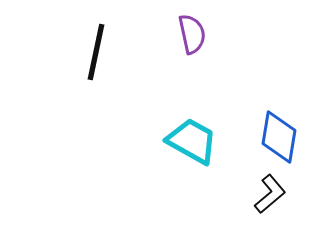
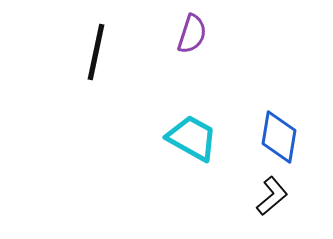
purple semicircle: rotated 30 degrees clockwise
cyan trapezoid: moved 3 px up
black L-shape: moved 2 px right, 2 px down
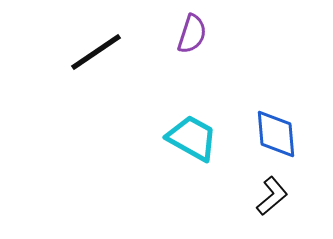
black line: rotated 44 degrees clockwise
blue diamond: moved 3 px left, 3 px up; rotated 14 degrees counterclockwise
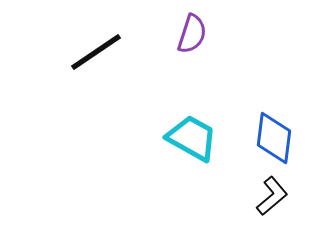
blue diamond: moved 2 px left, 4 px down; rotated 12 degrees clockwise
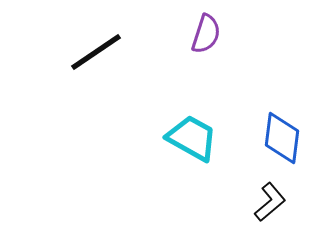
purple semicircle: moved 14 px right
blue diamond: moved 8 px right
black L-shape: moved 2 px left, 6 px down
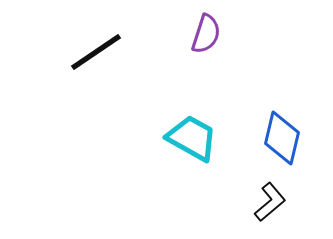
blue diamond: rotated 6 degrees clockwise
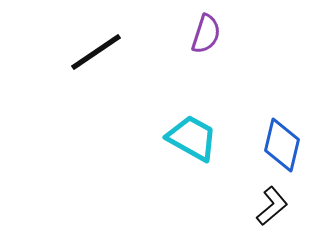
blue diamond: moved 7 px down
black L-shape: moved 2 px right, 4 px down
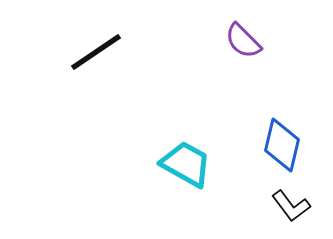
purple semicircle: moved 37 px right, 7 px down; rotated 117 degrees clockwise
cyan trapezoid: moved 6 px left, 26 px down
black L-shape: moved 19 px right; rotated 93 degrees clockwise
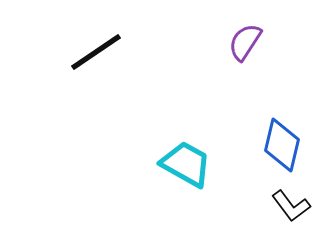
purple semicircle: moved 2 px right, 1 px down; rotated 78 degrees clockwise
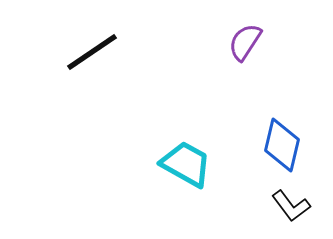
black line: moved 4 px left
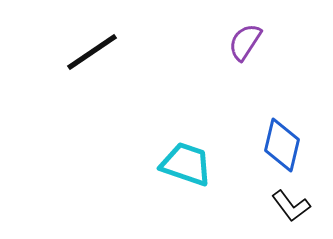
cyan trapezoid: rotated 10 degrees counterclockwise
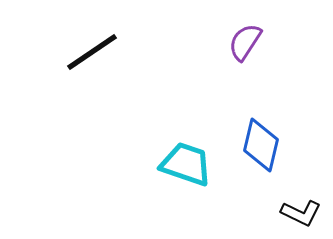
blue diamond: moved 21 px left
black L-shape: moved 10 px right, 7 px down; rotated 27 degrees counterclockwise
